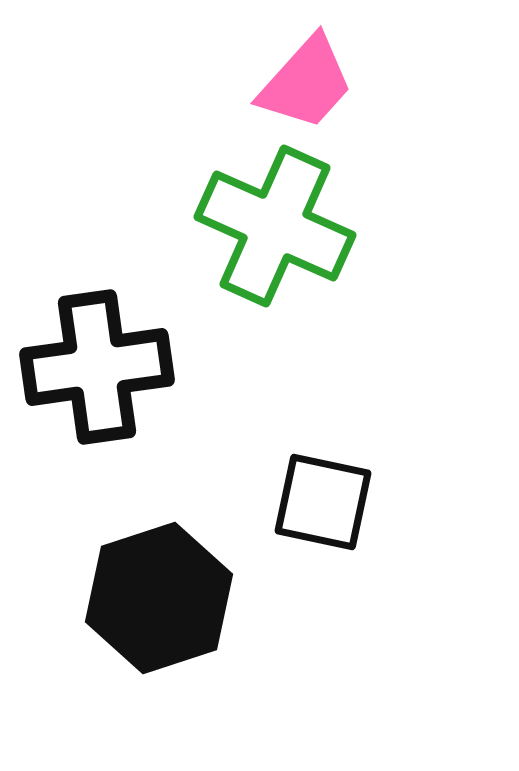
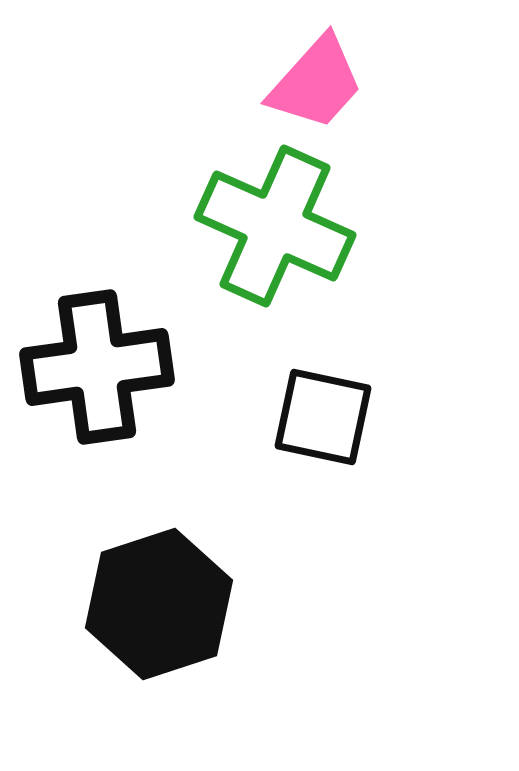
pink trapezoid: moved 10 px right
black square: moved 85 px up
black hexagon: moved 6 px down
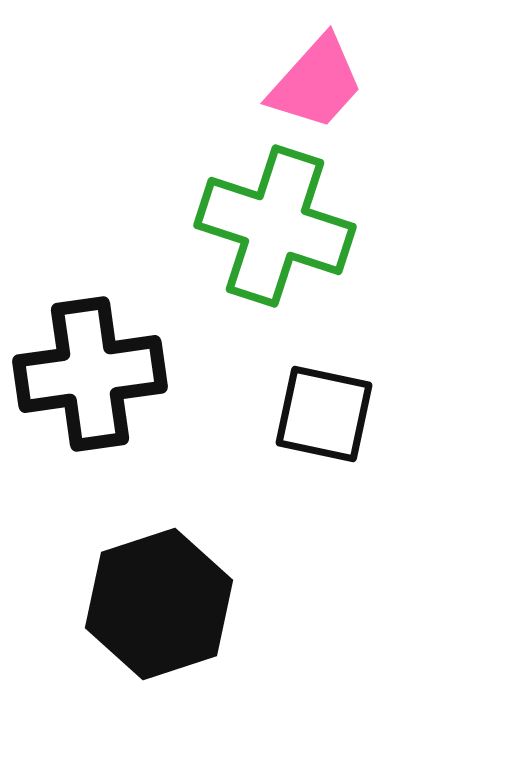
green cross: rotated 6 degrees counterclockwise
black cross: moved 7 px left, 7 px down
black square: moved 1 px right, 3 px up
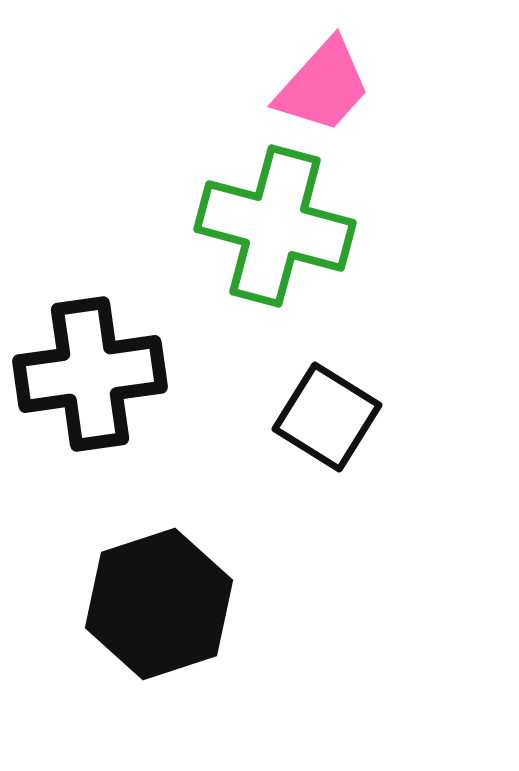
pink trapezoid: moved 7 px right, 3 px down
green cross: rotated 3 degrees counterclockwise
black square: moved 3 px right, 3 px down; rotated 20 degrees clockwise
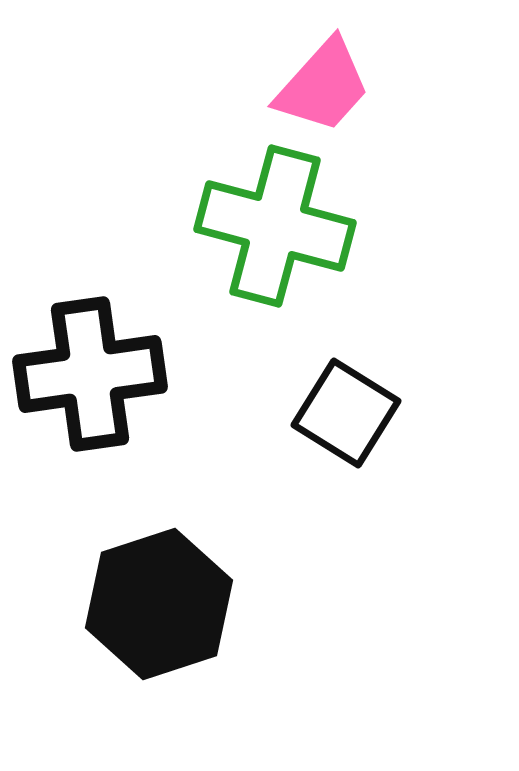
black square: moved 19 px right, 4 px up
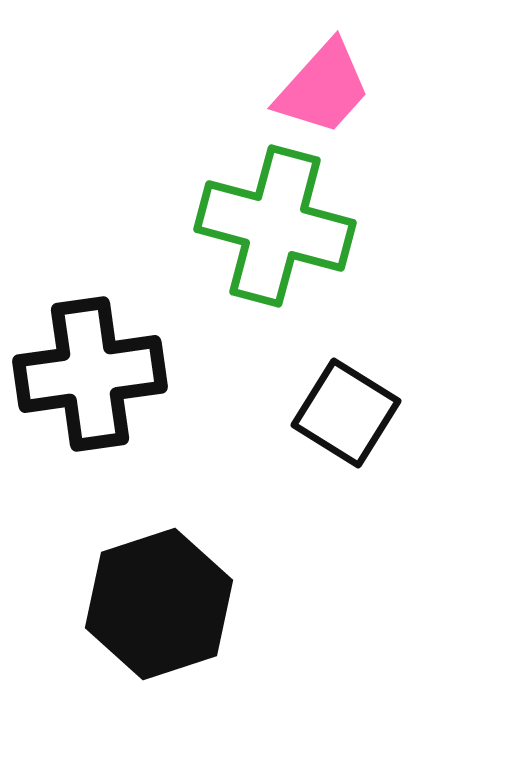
pink trapezoid: moved 2 px down
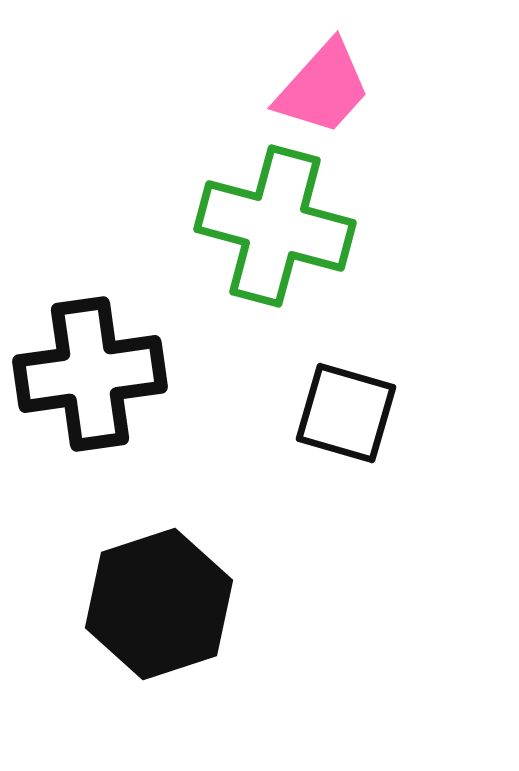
black square: rotated 16 degrees counterclockwise
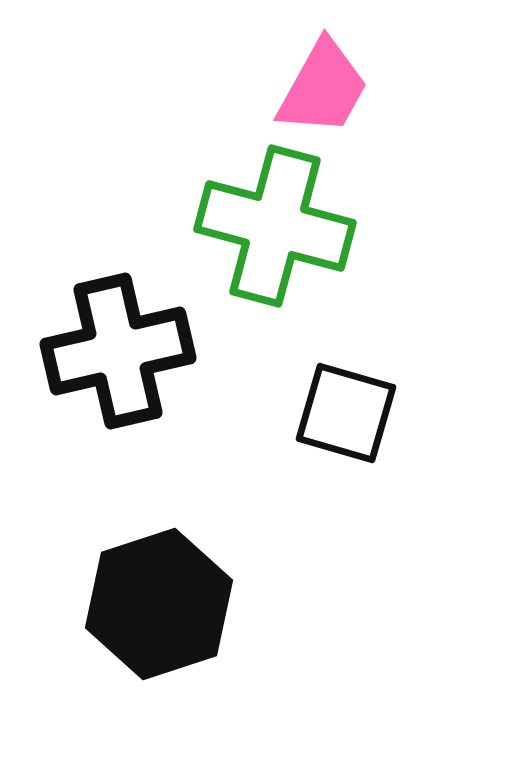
pink trapezoid: rotated 13 degrees counterclockwise
black cross: moved 28 px right, 23 px up; rotated 5 degrees counterclockwise
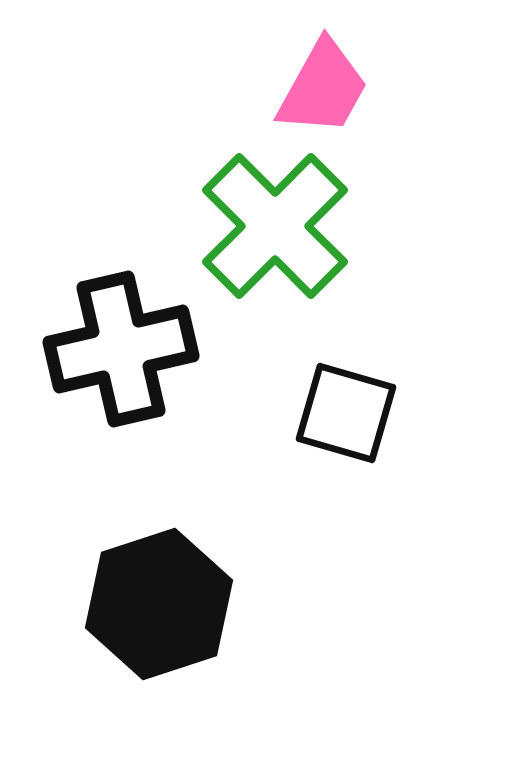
green cross: rotated 30 degrees clockwise
black cross: moved 3 px right, 2 px up
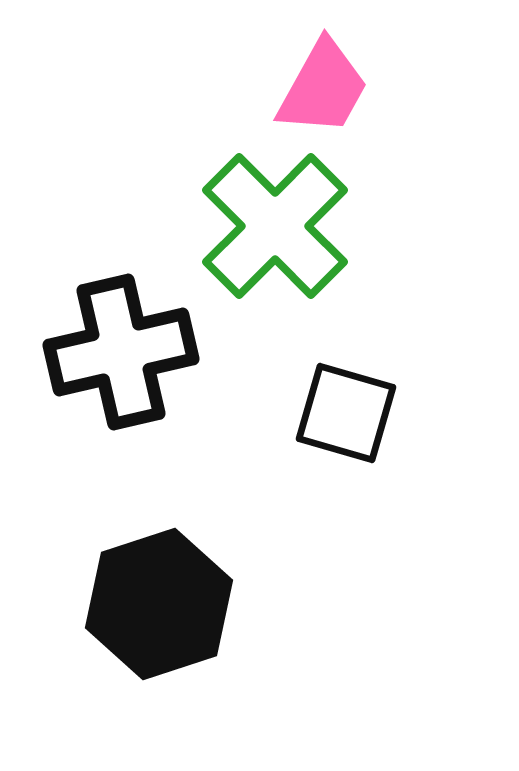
black cross: moved 3 px down
